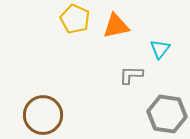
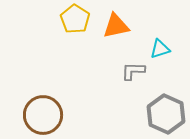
yellow pentagon: rotated 8 degrees clockwise
cyan triangle: rotated 35 degrees clockwise
gray L-shape: moved 2 px right, 4 px up
gray hexagon: moved 1 px left; rotated 15 degrees clockwise
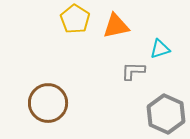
brown circle: moved 5 px right, 12 px up
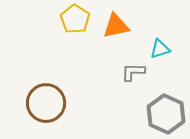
gray L-shape: moved 1 px down
brown circle: moved 2 px left
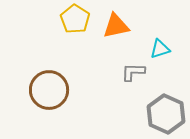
brown circle: moved 3 px right, 13 px up
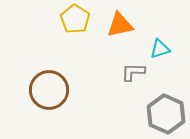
orange triangle: moved 4 px right, 1 px up
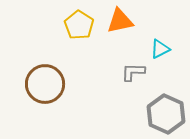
yellow pentagon: moved 4 px right, 6 px down
orange triangle: moved 4 px up
cyan triangle: rotated 10 degrees counterclockwise
brown circle: moved 4 px left, 6 px up
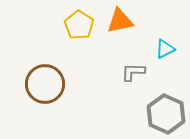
cyan triangle: moved 5 px right
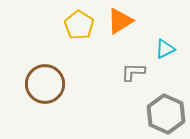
orange triangle: rotated 20 degrees counterclockwise
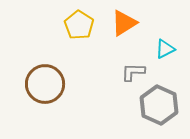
orange triangle: moved 4 px right, 2 px down
gray hexagon: moved 7 px left, 9 px up
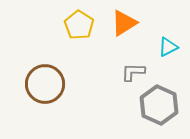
cyan triangle: moved 3 px right, 2 px up
